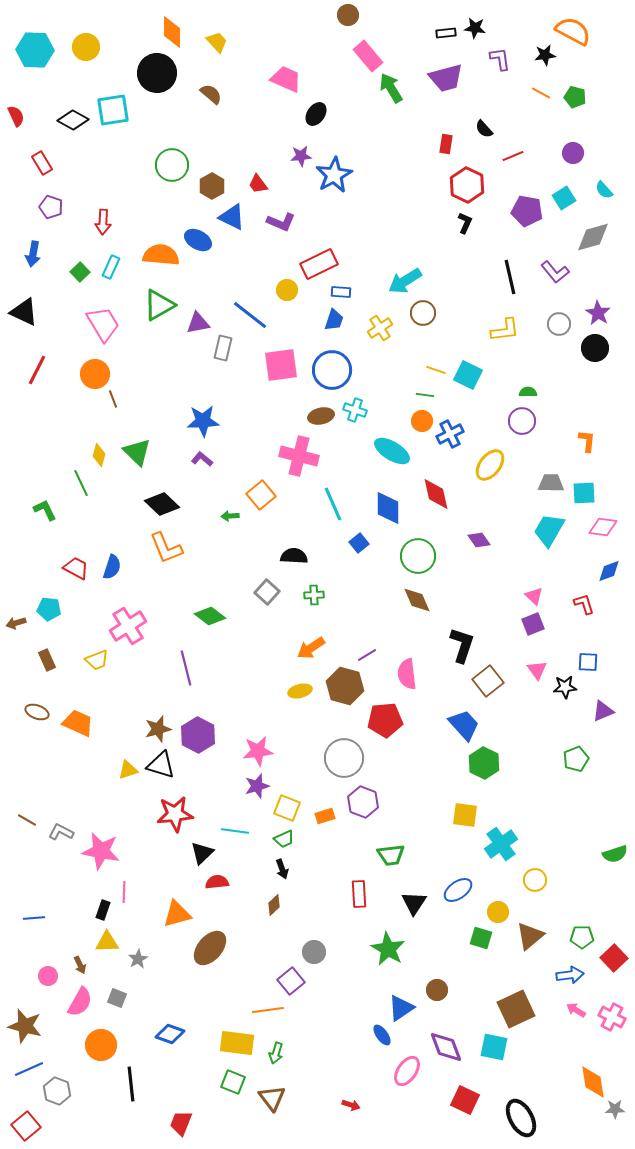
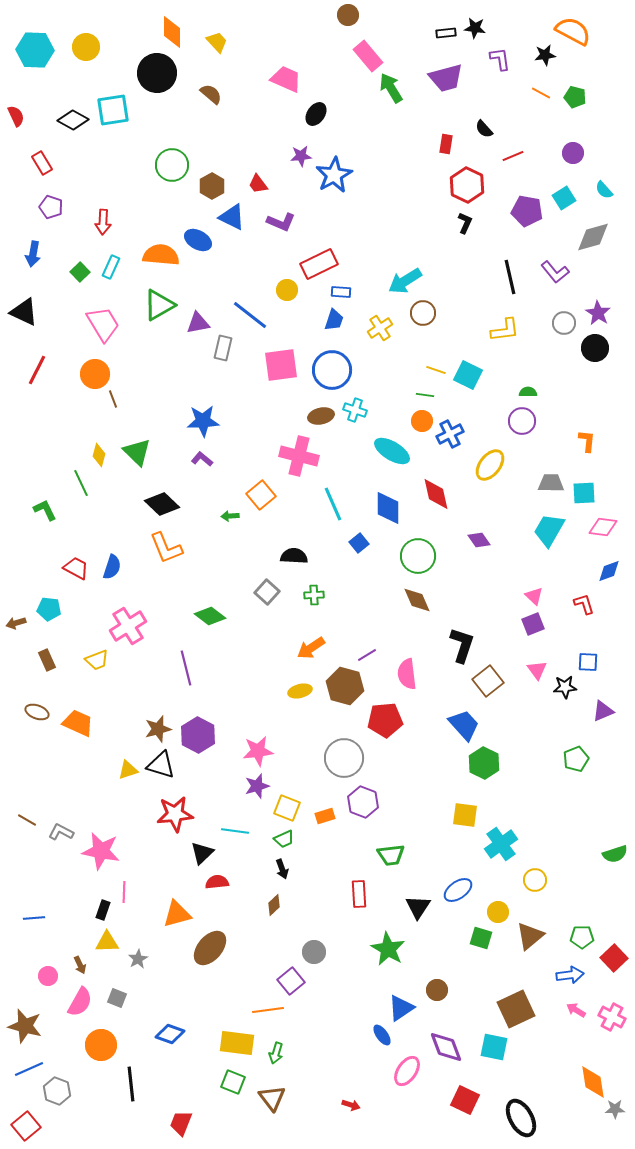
gray circle at (559, 324): moved 5 px right, 1 px up
black triangle at (414, 903): moved 4 px right, 4 px down
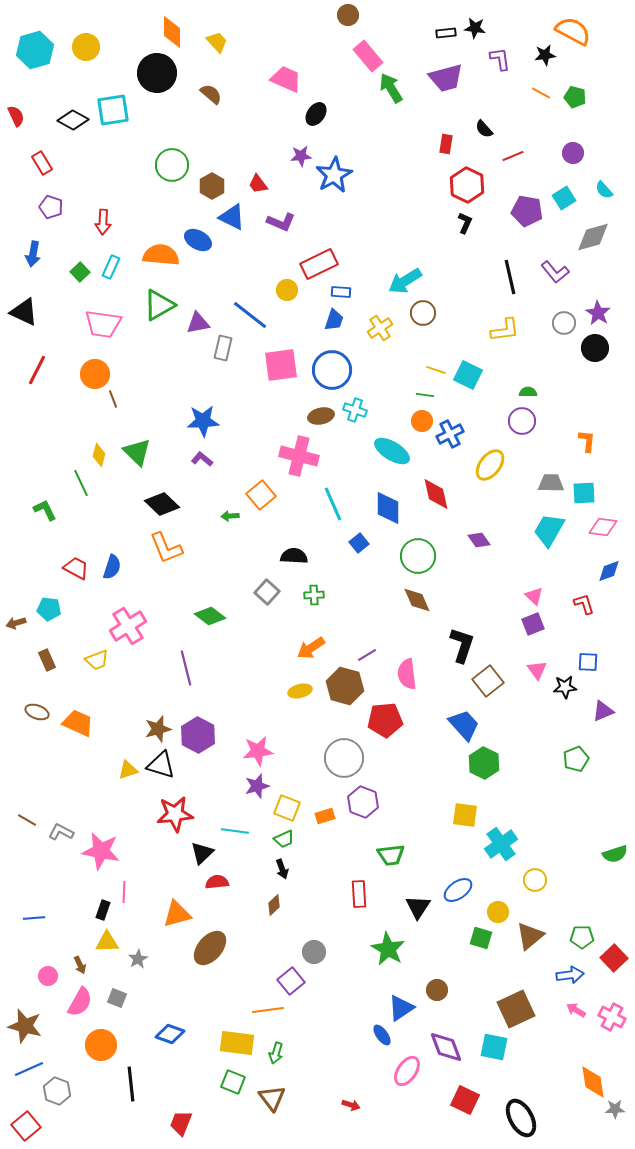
cyan hexagon at (35, 50): rotated 18 degrees counterclockwise
pink trapezoid at (103, 324): rotated 129 degrees clockwise
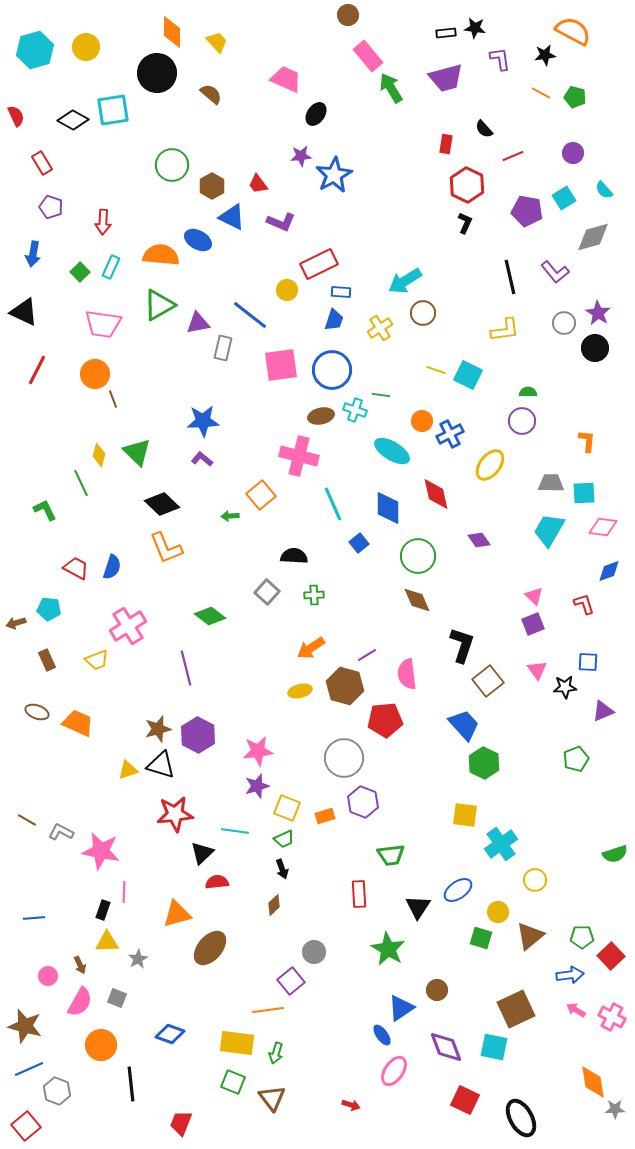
green line at (425, 395): moved 44 px left
red square at (614, 958): moved 3 px left, 2 px up
pink ellipse at (407, 1071): moved 13 px left
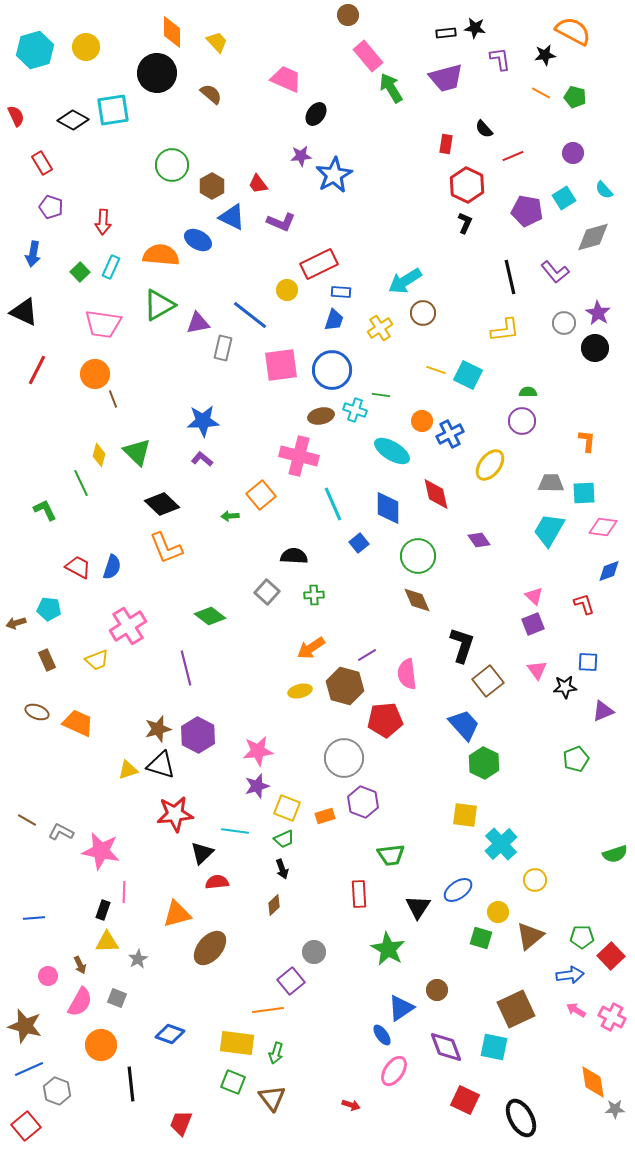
red trapezoid at (76, 568): moved 2 px right, 1 px up
cyan cross at (501, 844): rotated 8 degrees counterclockwise
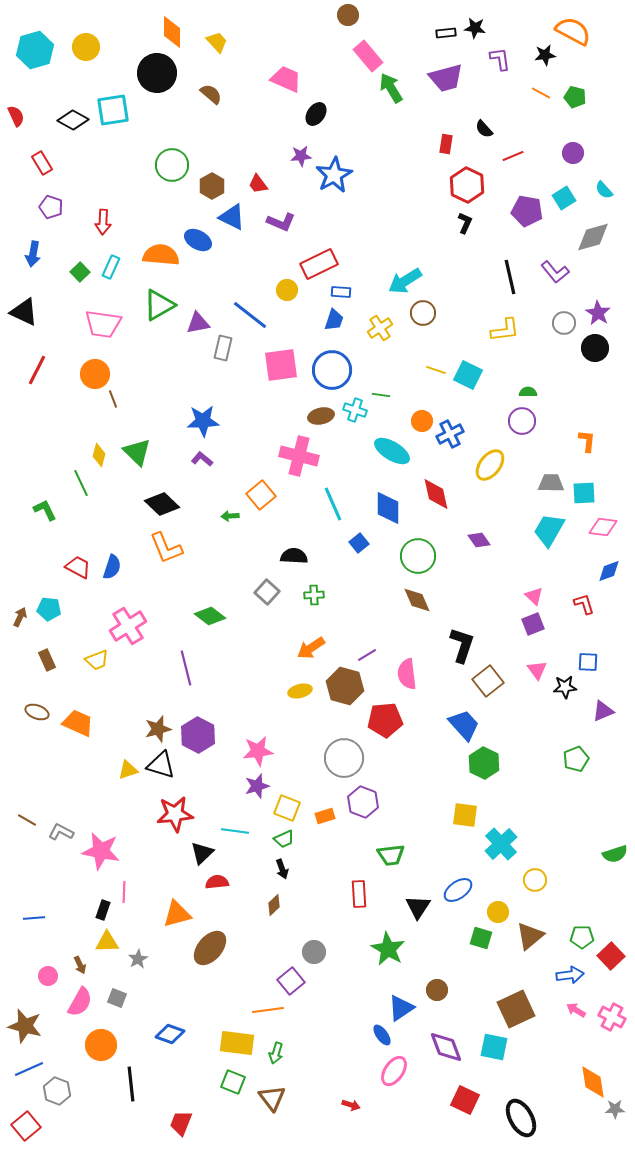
brown arrow at (16, 623): moved 4 px right, 6 px up; rotated 132 degrees clockwise
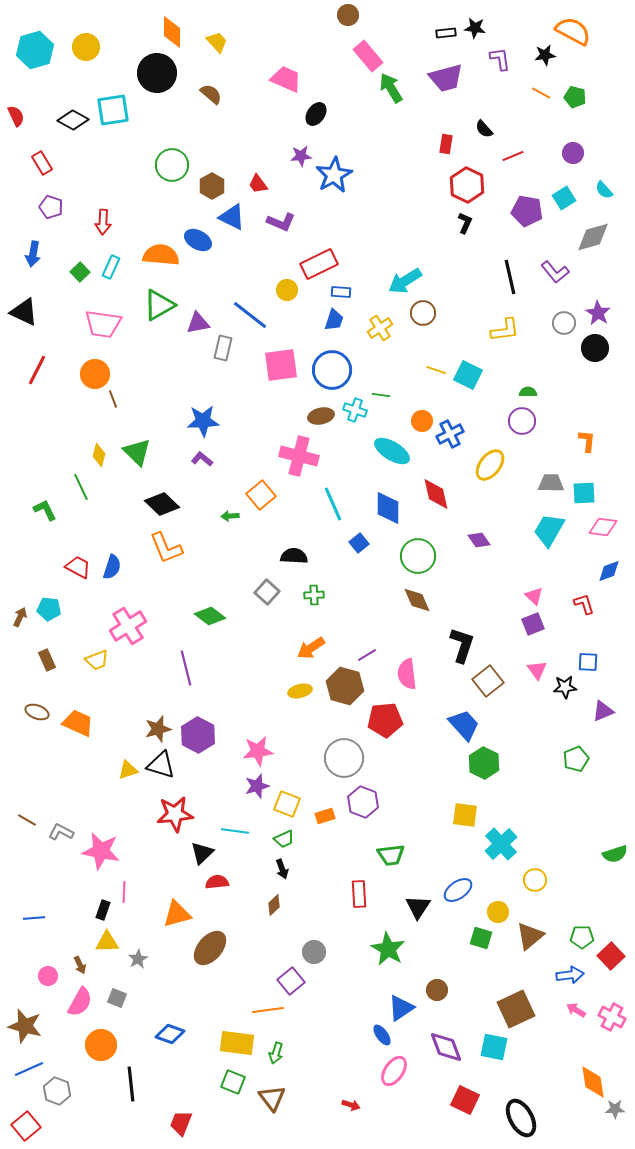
green line at (81, 483): moved 4 px down
yellow square at (287, 808): moved 4 px up
